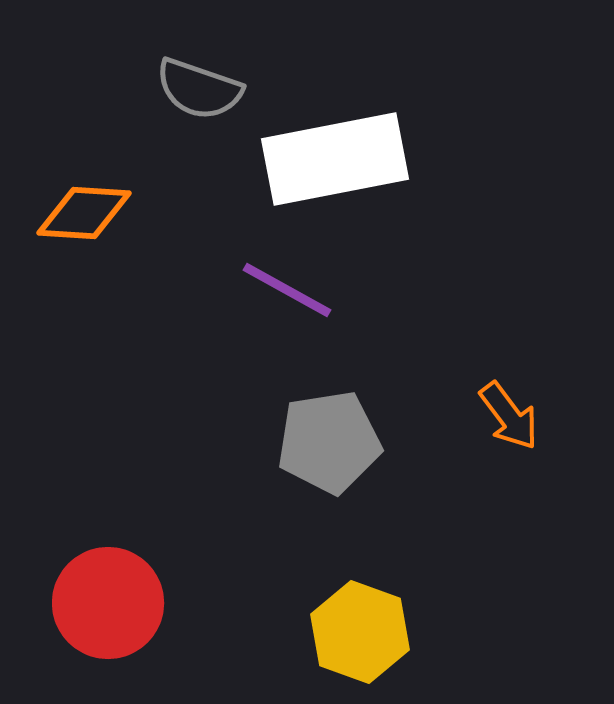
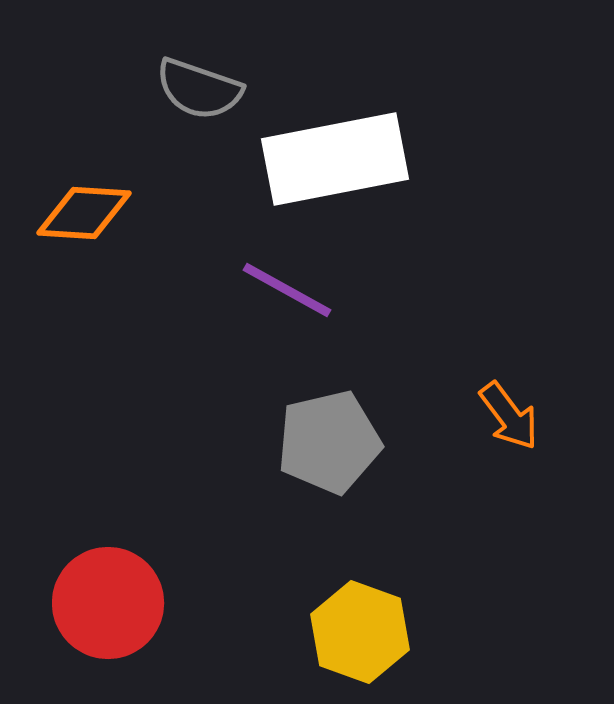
gray pentagon: rotated 4 degrees counterclockwise
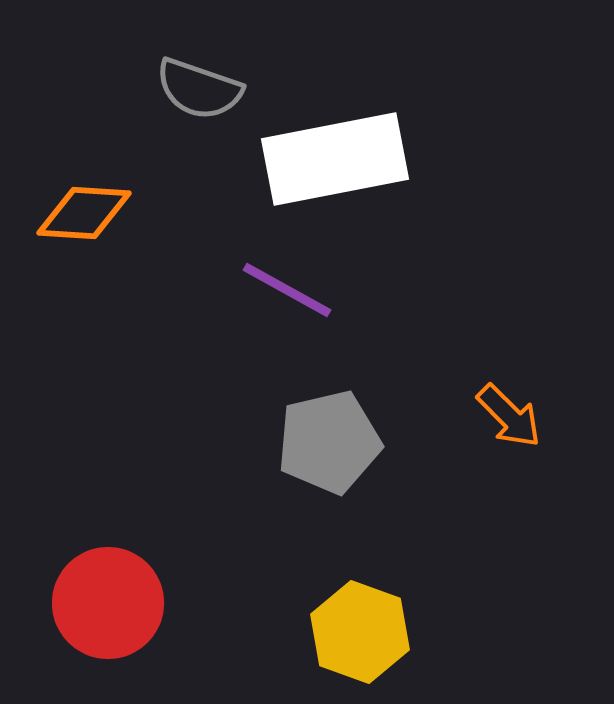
orange arrow: rotated 8 degrees counterclockwise
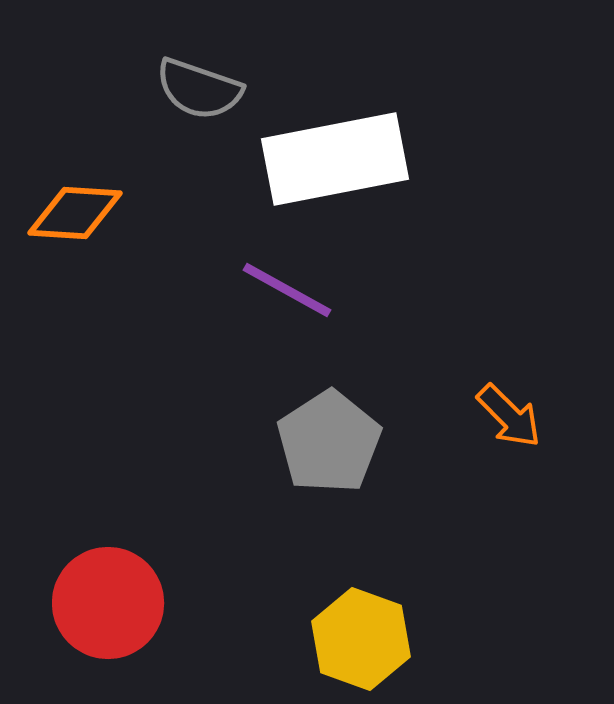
orange diamond: moved 9 px left
gray pentagon: rotated 20 degrees counterclockwise
yellow hexagon: moved 1 px right, 7 px down
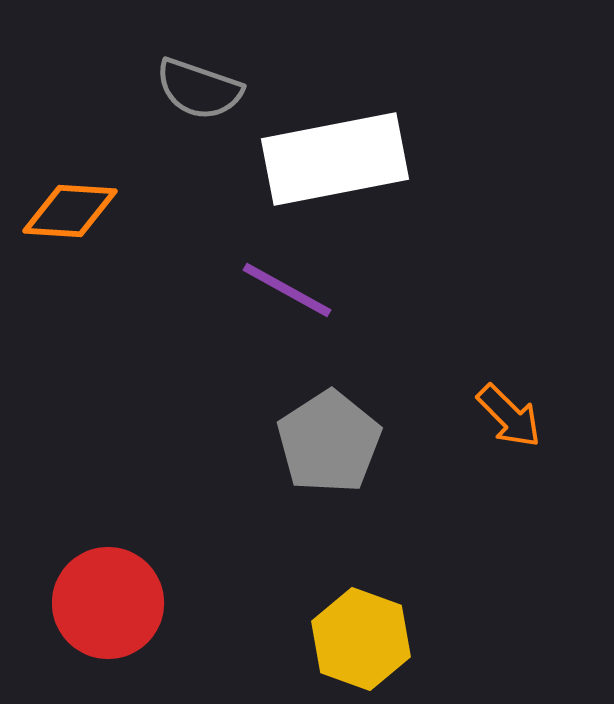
orange diamond: moved 5 px left, 2 px up
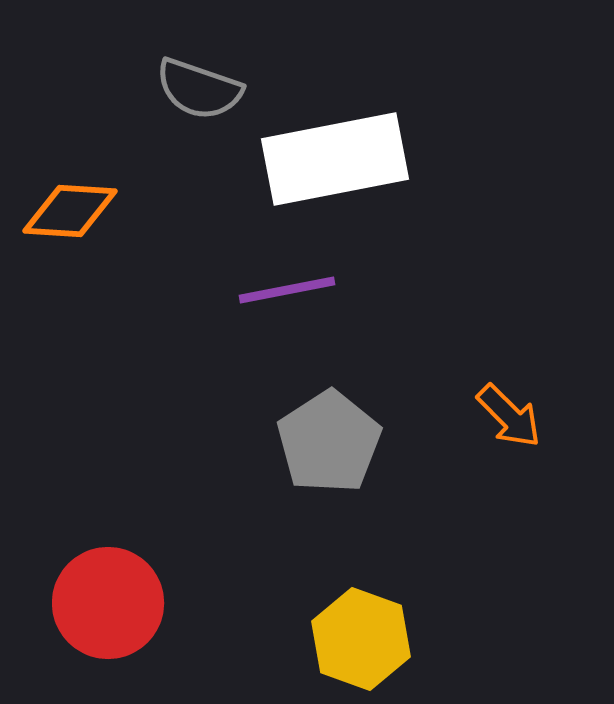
purple line: rotated 40 degrees counterclockwise
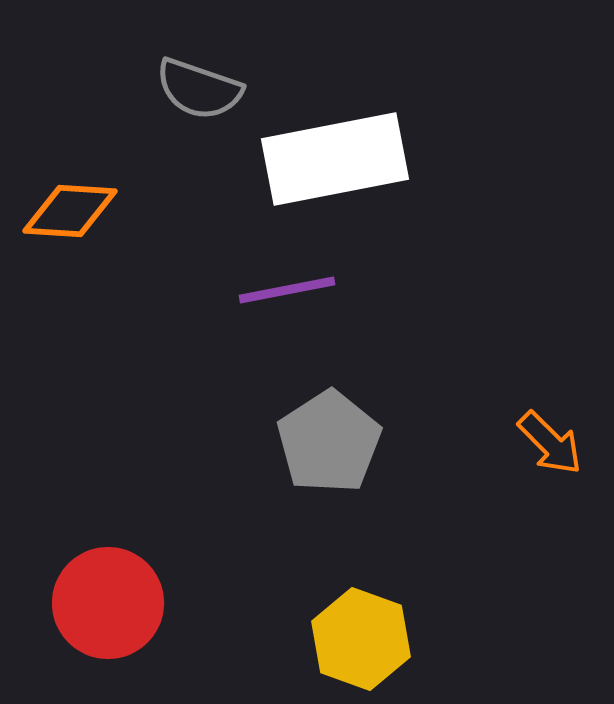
orange arrow: moved 41 px right, 27 px down
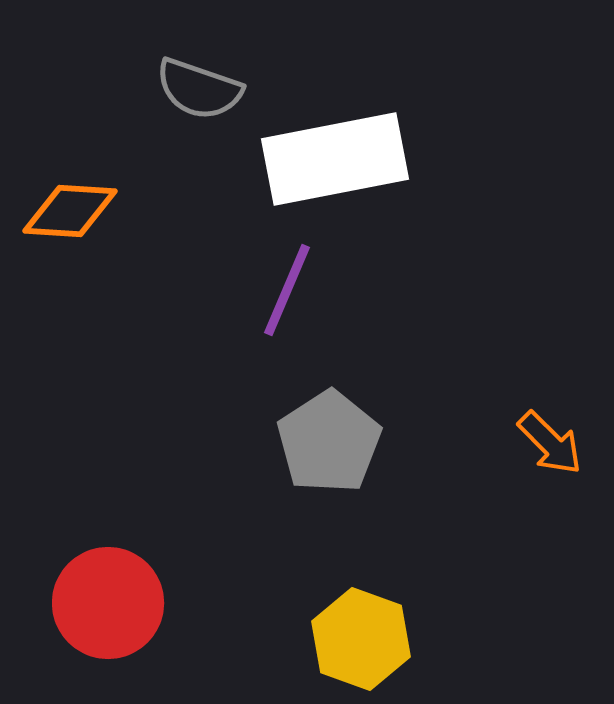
purple line: rotated 56 degrees counterclockwise
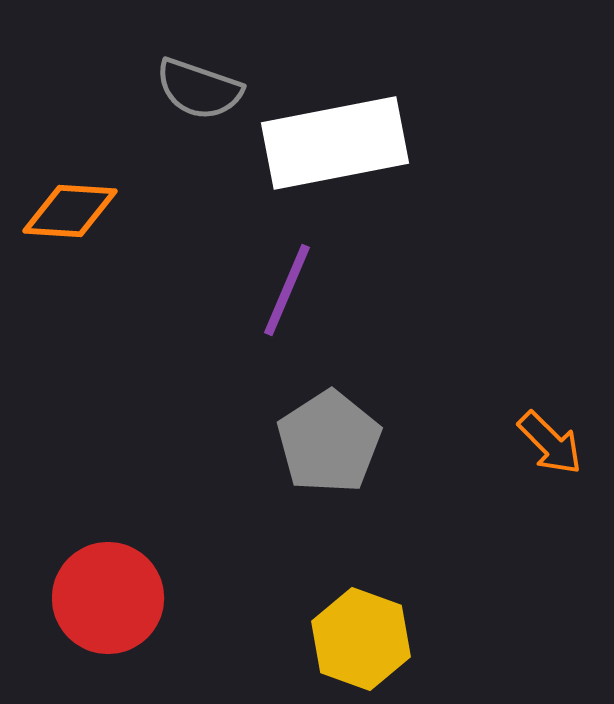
white rectangle: moved 16 px up
red circle: moved 5 px up
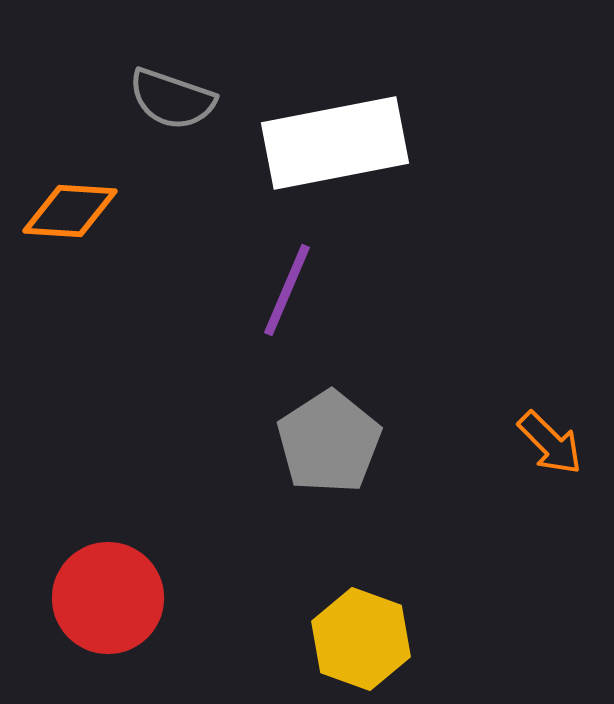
gray semicircle: moved 27 px left, 10 px down
